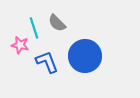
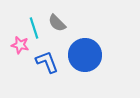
blue circle: moved 1 px up
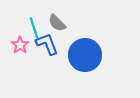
pink star: rotated 24 degrees clockwise
blue L-shape: moved 18 px up
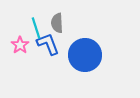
gray semicircle: rotated 42 degrees clockwise
cyan line: moved 2 px right
blue L-shape: moved 1 px right
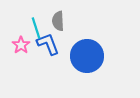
gray semicircle: moved 1 px right, 2 px up
pink star: moved 1 px right
blue circle: moved 2 px right, 1 px down
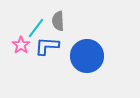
cyan line: rotated 55 degrees clockwise
blue L-shape: moved 1 px left, 2 px down; rotated 65 degrees counterclockwise
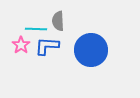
cyan line: moved 1 px down; rotated 55 degrees clockwise
blue circle: moved 4 px right, 6 px up
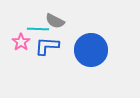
gray semicircle: moved 3 px left; rotated 60 degrees counterclockwise
cyan line: moved 2 px right
pink star: moved 3 px up
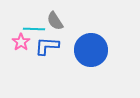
gray semicircle: rotated 30 degrees clockwise
cyan line: moved 4 px left
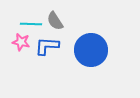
cyan line: moved 3 px left, 5 px up
pink star: rotated 24 degrees counterclockwise
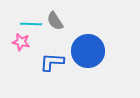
blue L-shape: moved 5 px right, 16 px down
blue circle: moved 3 px left, 1 px down
